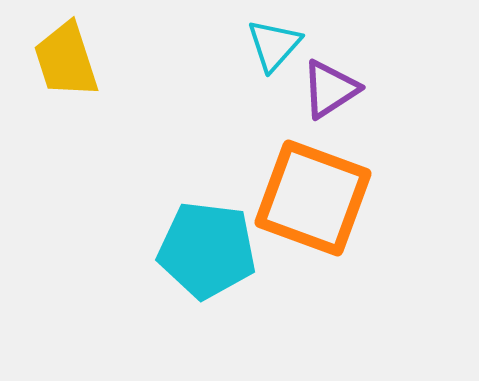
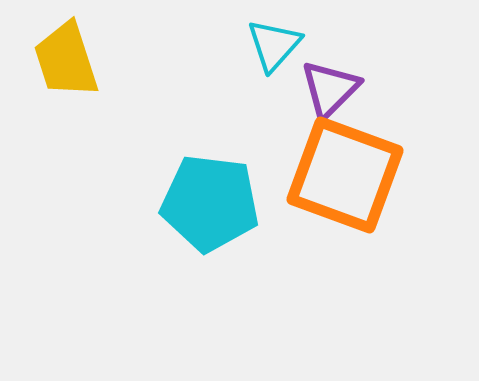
purple triangle: rotated 12 degrees counterclockwise
orange square: moved 32 px right, 23 px up
cyan pentagon: moved 3 px right, 47 px up
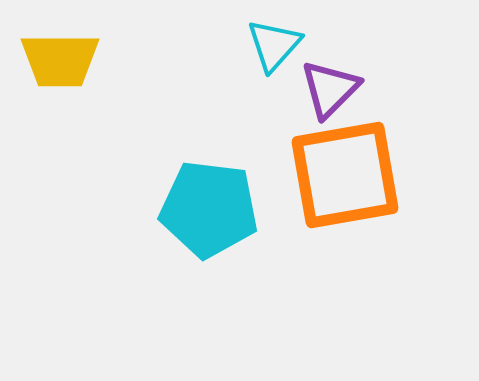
yellow trapezoid: moved 6 px left; rotated 72 degrees counterclockwise
orange square: rotated 30 degrees counterclockwise
cyan pentagon: moved 1 px left, 6 px down
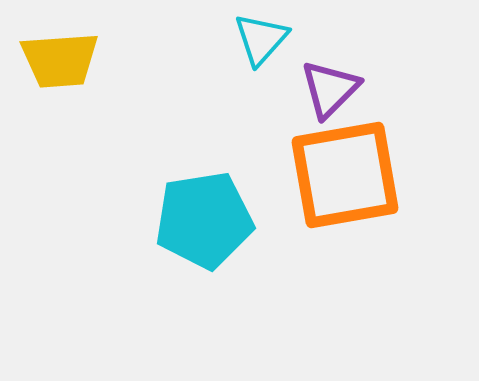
cyan triangle: moved 13 px left, 6 px up
yellow trapezoid: rotated 4 degrees counterclockwise
cyan pentagon: moved 5 px left, 11 px down; rotated 16 degrees counterclockwise
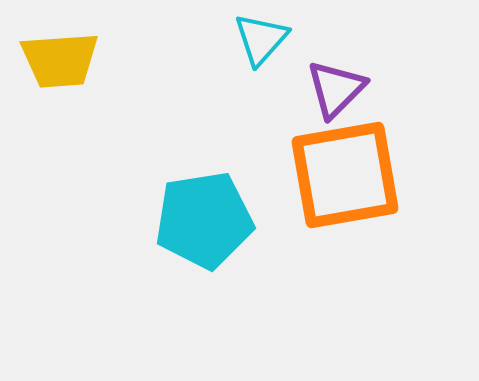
purple triangle: moved 6 px right
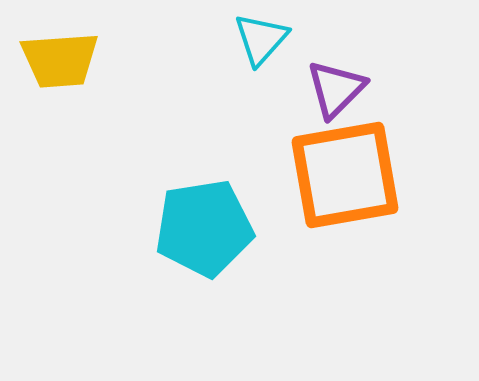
cyan pentagon: moved 8 px down
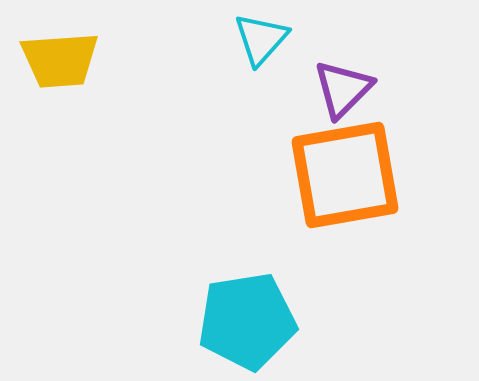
purple triangle: moved 7 px right
cyan pentagon: moved 43 px right, 93 px down
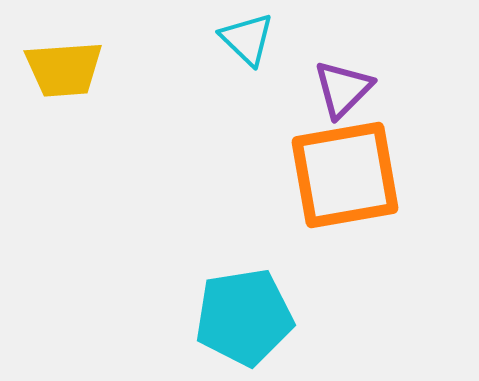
cyan triangle: moved 14 px left; rotated 28 degrees counterclockwise
yellow trapezoid: moved 4 px right, 9 px down
cyan pentagon: moved 3 px left, 4 px up
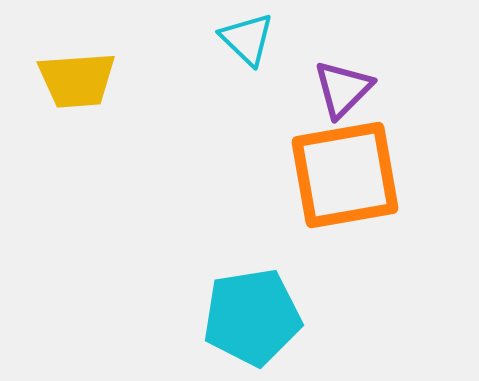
yellow trapezoid: moved 13 px right, 11 px down
cyan pentagon: moved 8 px right
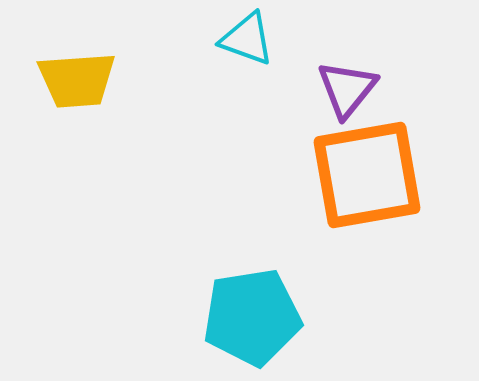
cyan triangle: rotated 24 degrees counterclockwise
purple triangle: moved 4 px right; rotated 6 degrees counterclockwise
orange square: moved 22 px right
